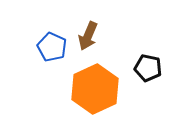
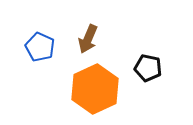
brown arrow: moved 3 px down
blue pentagon: moved 12 px left
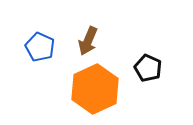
brown arrow: moved 2 px down
black pentagon: rotated 12 degrees clockwise
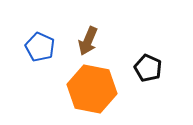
orange hexagon: moved 3 px left; rotated 24 degrees counterclockwise
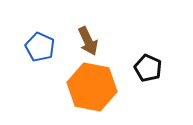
brown arrow: rotated 48 degrees counterclockwise
orange hexagon: moved 2 px up
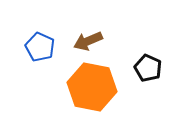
brown arrow: rotated 92 degrees clockwise
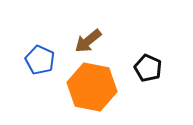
brown arrow: rotated 16 degrees counterclockwise
blue pentagon: moved 13 px down
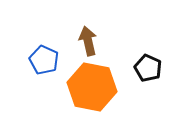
brown arrow: rotated 116 degrees clockwise
blue pentagon: moved 4 px right
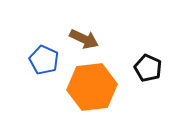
brown arrow: moved 4 px left, 2 px up; rotated 128 degrees clockwise
orange hexagon: rotated 18 degrees counterclockwise
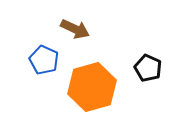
brown arrow: moved 9 px left, 10 px up
orange hexagon: rotated 9 degrees counterclockwise
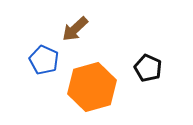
brown arrow: rotated 112 degrees clockwise
